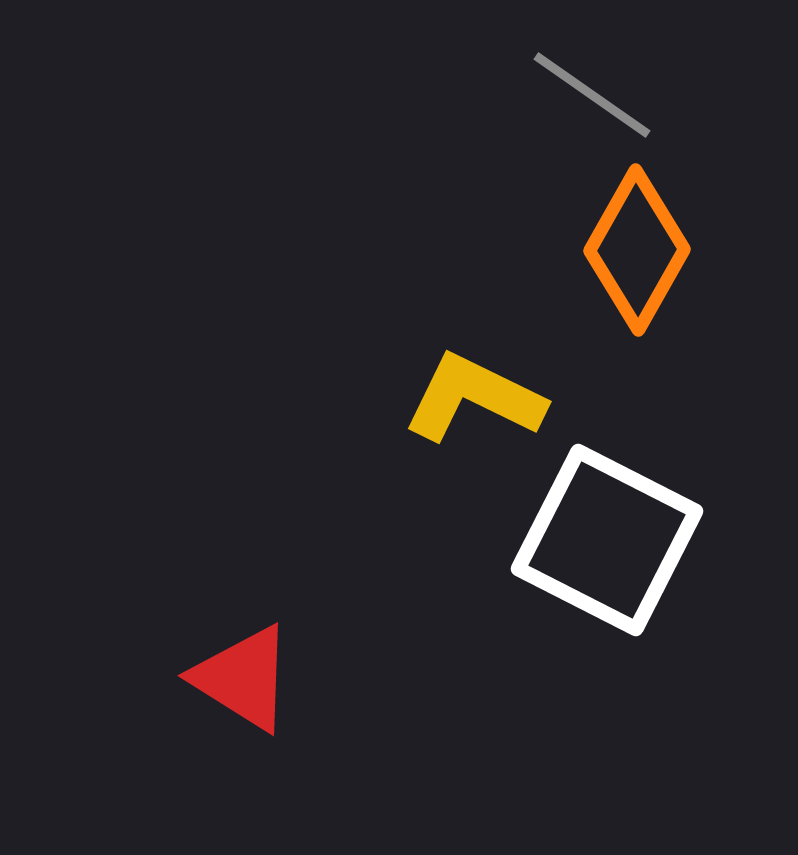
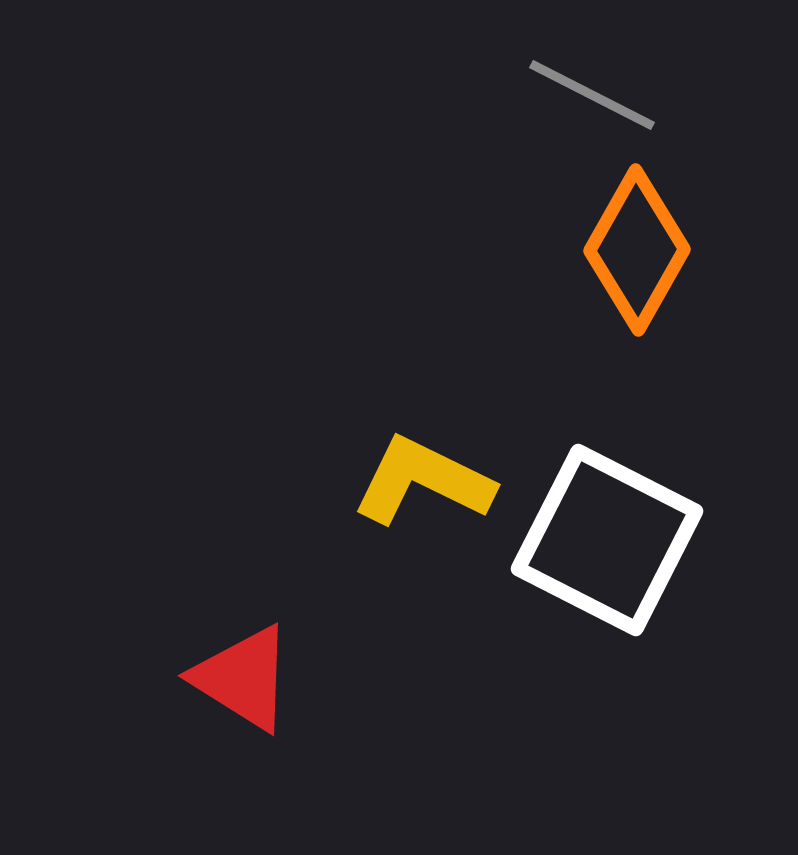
gray line: rotated 8 degrees counterclockwise
yellow L-shape: moved 51 px left, 83 px down
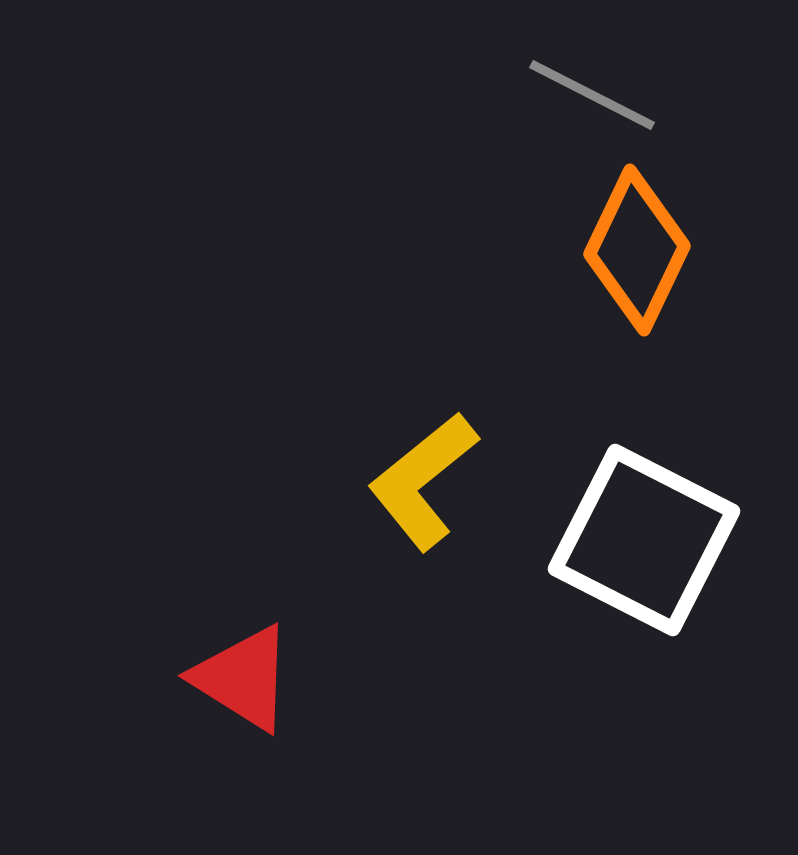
orange diamond: rotated 4 degrees counterclockwise
yellow L-shape: rotated 65 degrees counterclockwise
white square: moved 37 px right
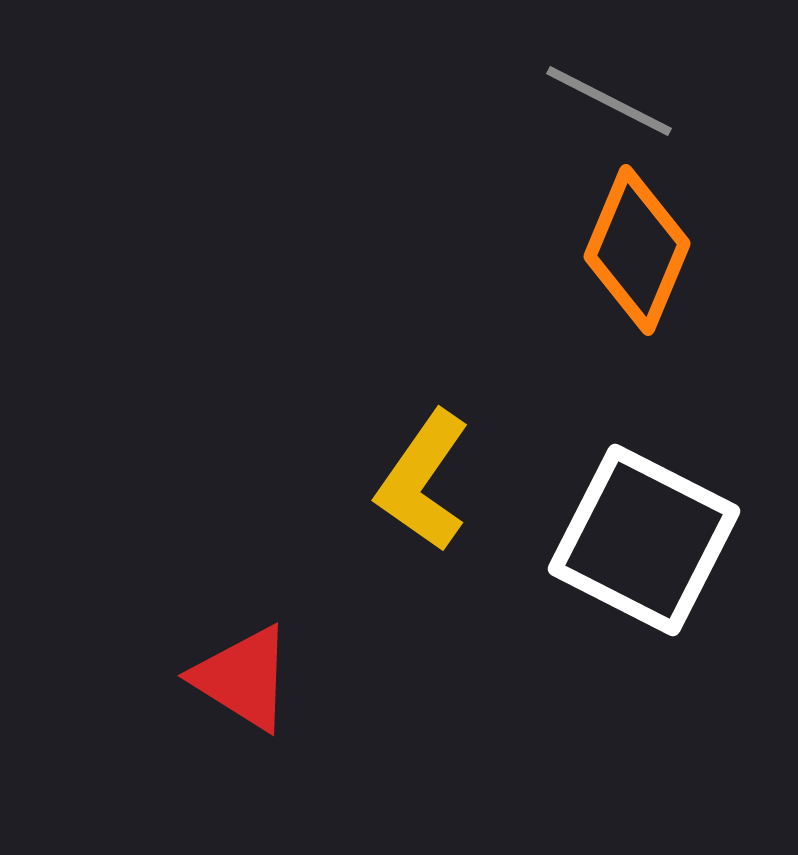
gray line: moved 17 px right, 6 px down
orange diamond: rotated 3 degrees counterclockwise
yellow L-shape: rotated 16 degrees counterclockwise
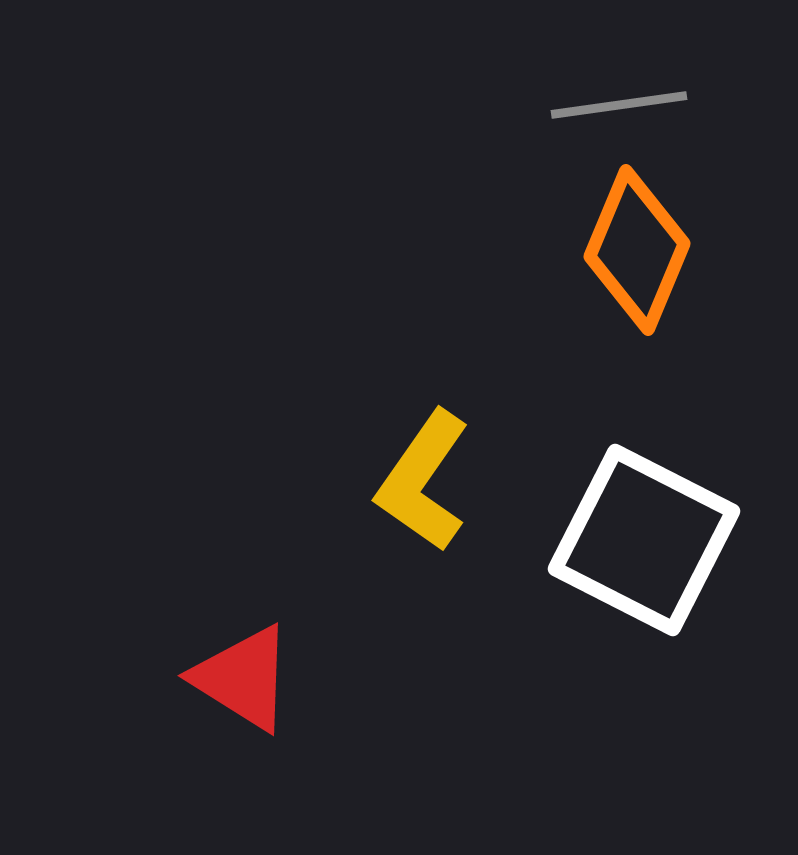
gray line: moved 10 px right, 4 px down; rotated 35 degrees counterclockwise
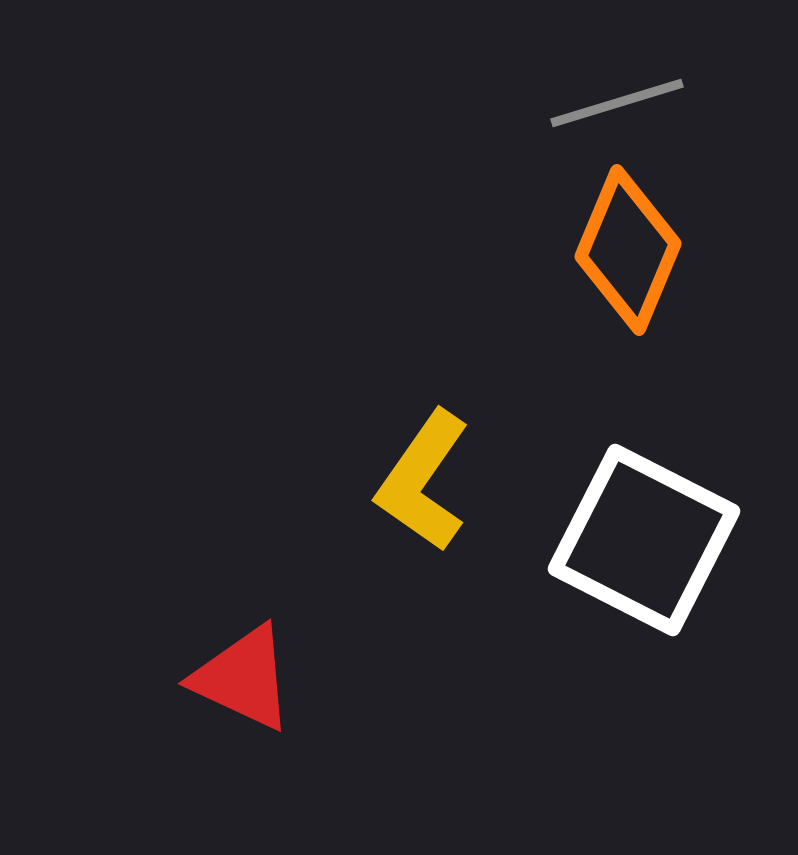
gray line: moved 2 px left, 2 px up; rotated 9 degrees counterclockwise
orange diamond: moved 9 px left
red triangle: rotated 7 degrees counterclockwise
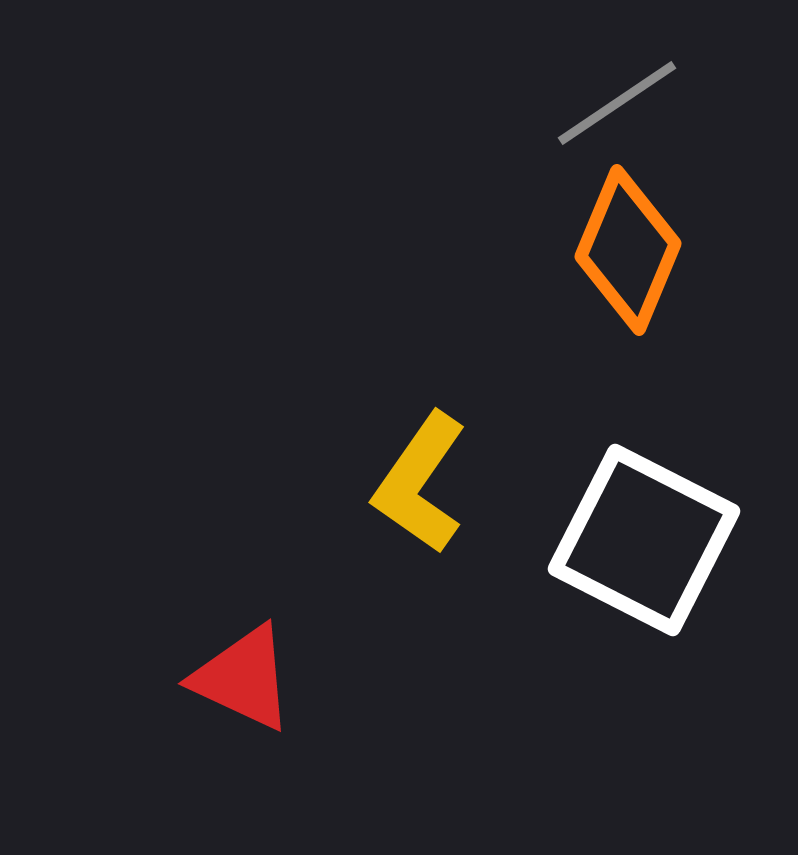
gray line: rotated 17 degrees counterclockwise
yellow L-shape: moved 3 px left, 2 px down
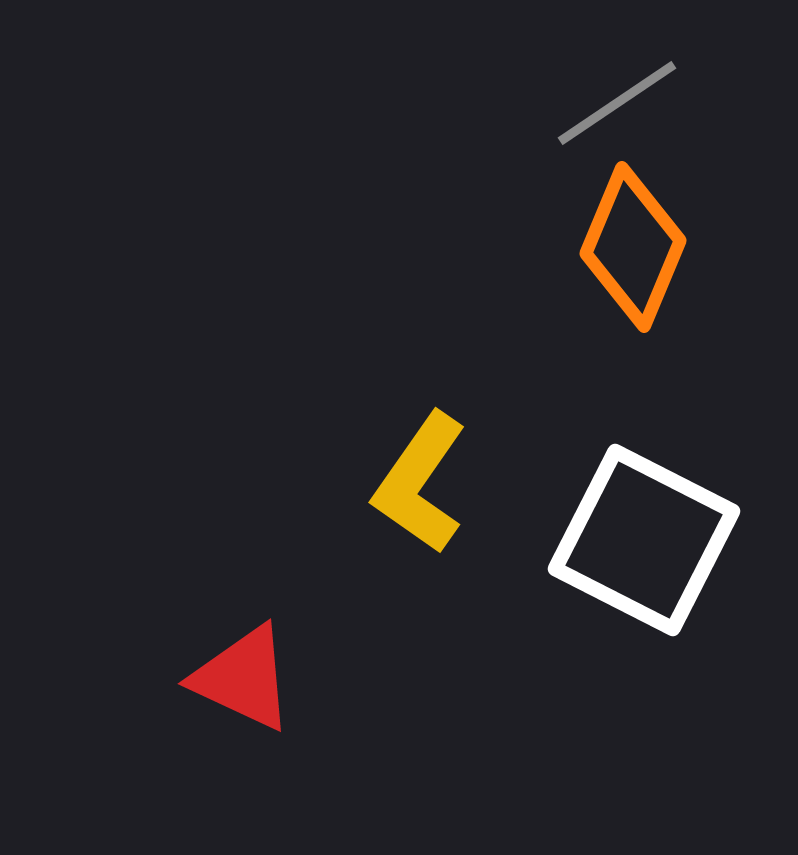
orange diamond: moved 5 px right, 3 px up
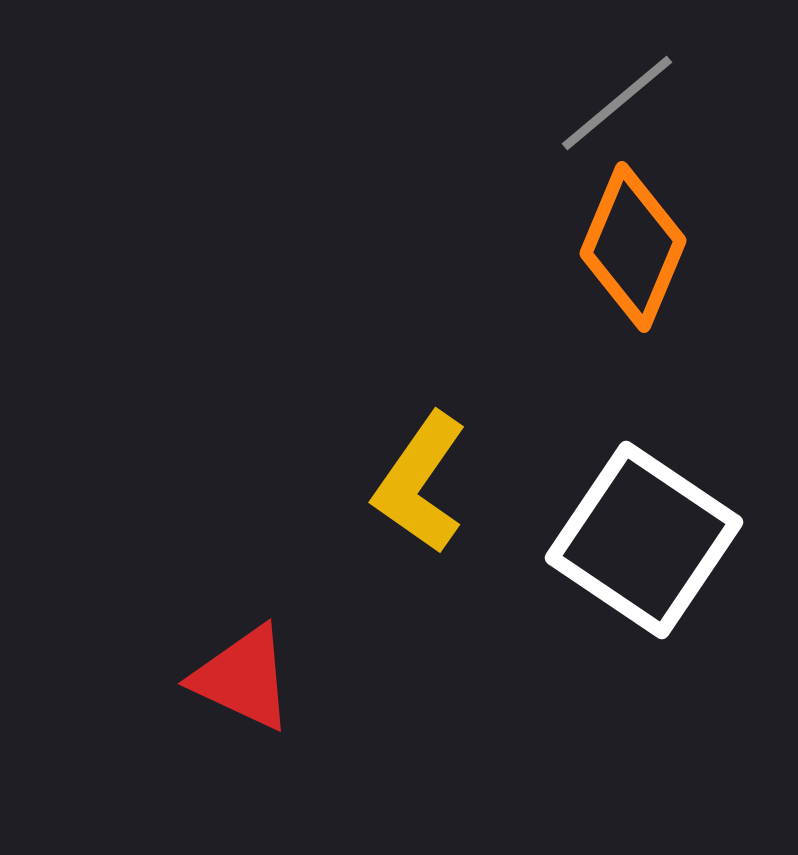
gray line: rotated 6 degrees counterclockwise
white square: rotated 7 degrees clockwise
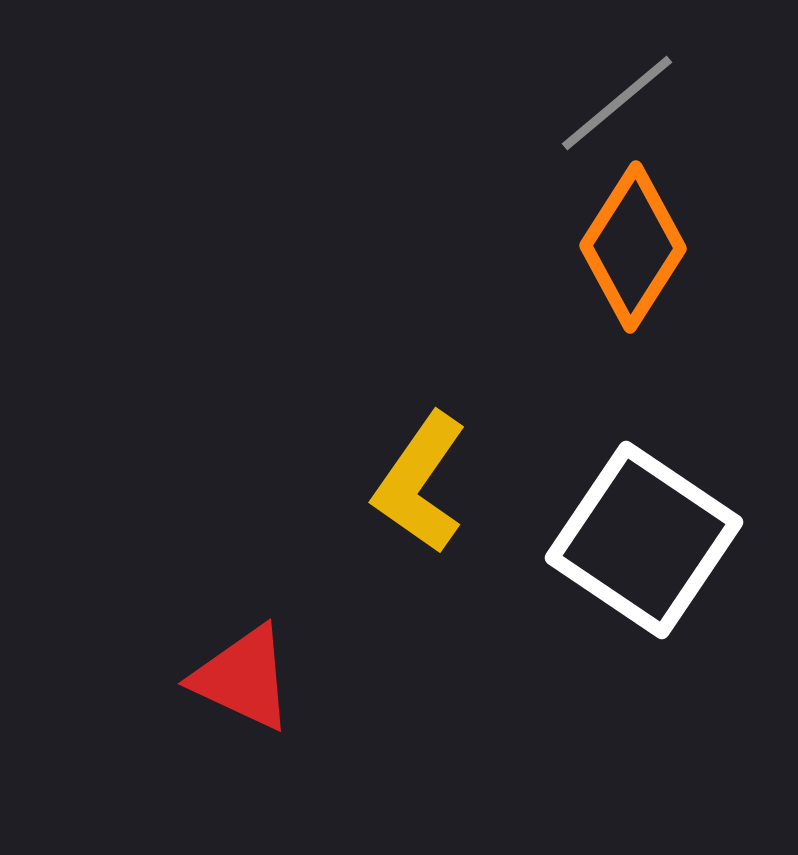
orange diamond: rotated 10 degrees clockwise
